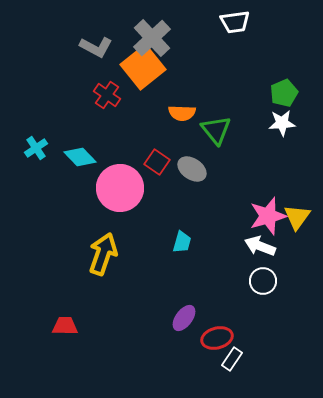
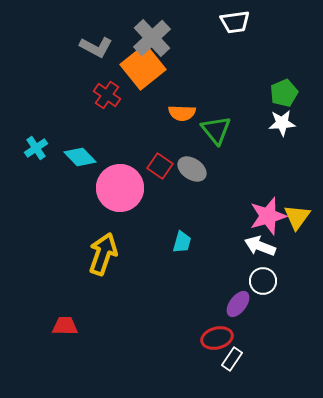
red square: moved 3 px right, 4 px down
purple ellipse: moved 54 px right, 14 px up
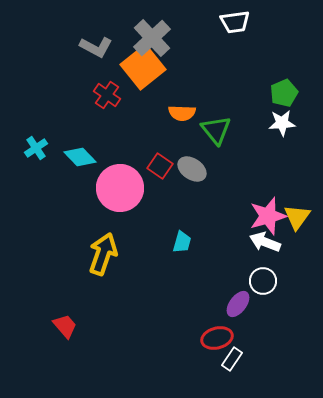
white arrow: moved 5 px right, 4 px up
red trapezoid: rotated 48 degrees clockwise
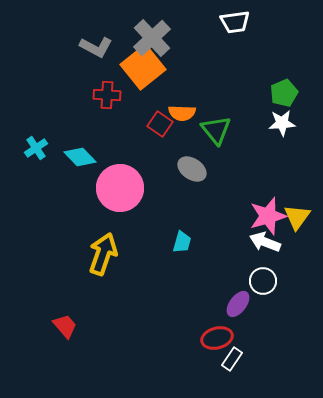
red cross: rotated 32 degrees counterclockwise
red square: moved 42 px up
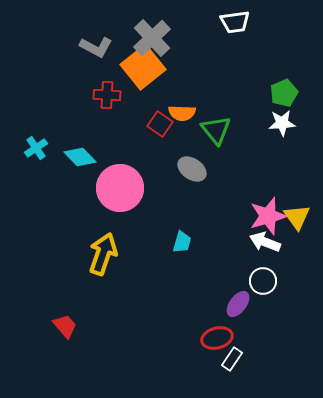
yellow triangle: rotated 12 degrees counterclockwise
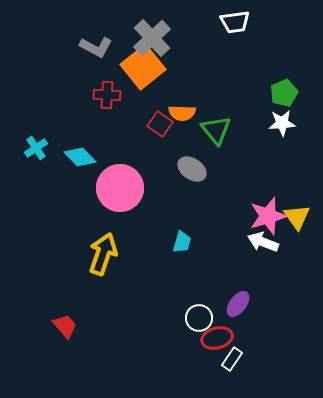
white arrow: moved 2 px left
white circle: moved 64 px left, 37 px down
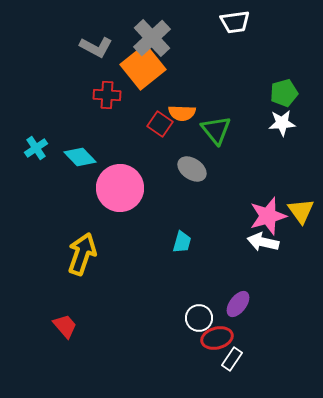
green pentagon: rotated 8 degrees clockwise
yellow triangle: moved 4 px right, 6 px up
white arrow: rotated 8 degrees counterclockwise
yellow arrow: moved 21 px left
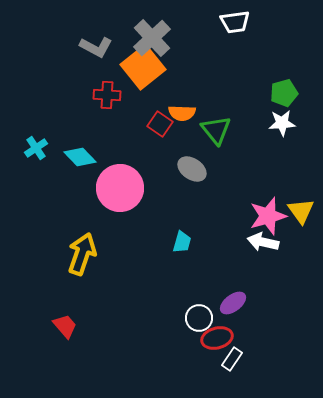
purple ellipse: moved 5 px left, 1 px up; rotated 16 degrees clockwise
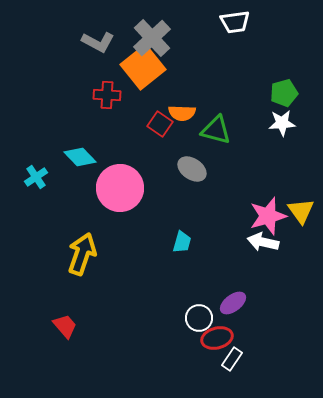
gray L-shape: moved 2 px right, 5 px up
green triangle: rotated 36 degrees counterclockwise
cyan cross: moved 29 px down
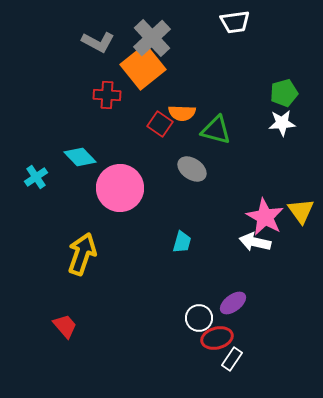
pink star: moved 3 px left, 1 px down; rotated 27 degrees counterclockwise
white arrow: moved 8 px left
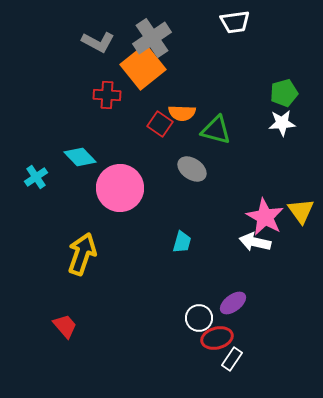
gray cross: rotated 9 degrees clockwise
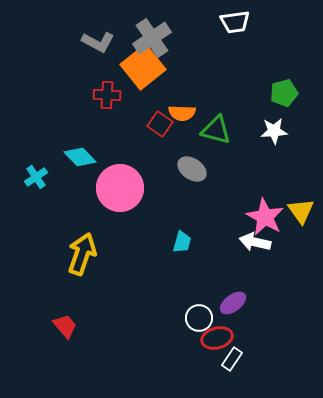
white star: moved 8 px left, 8 px down
